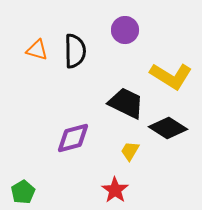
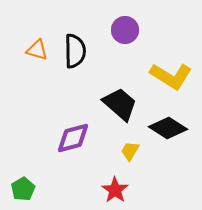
black trapezoid: moved 6 px left, 1 px down; rotated 15 degrees clockwise
green pentagon: moved 3 px up
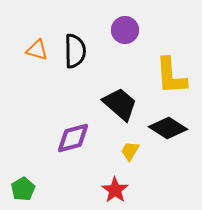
yellow L-shape: rotated 54 degrees clockwise
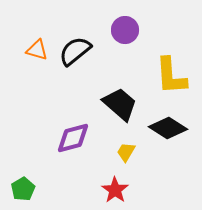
black semicircle: rotated 128 degrees counterclockwise
yellow trapezoid: moved 4 px left, 1 px down
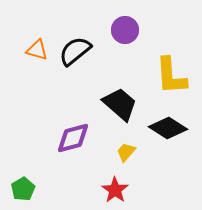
yellow trapezoid: rotated 10 degrees clockwise
